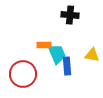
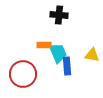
black cross: moved 11 px left
cyan trapezoid: moved 1 px right, 1 px up
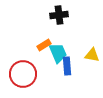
black cross: rotated 12 degrees counterclockwise
orange rectangle: rotated 32 degrees counterclockwise
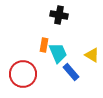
black cross: rotated 18 degrees clockwise
orange rectangle: rotated 48 degrees counterclockwise
yellow triangle: rotated 21 degrees clockwise
blue rectangle: moved 4 px right, 6 px down; rotated 36 degrees counterclockwise
